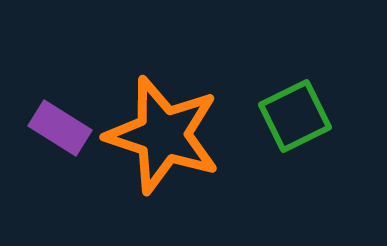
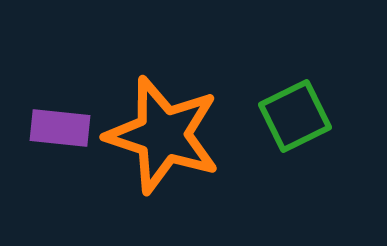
purple rectangle: rotated 26 degrees counterclockwise
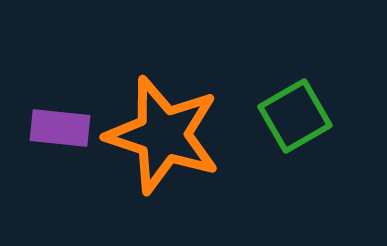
green square: rotated 4 degrees counterclockwise
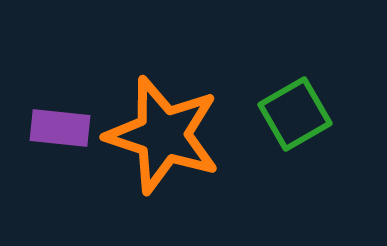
green square: moved 2 px up
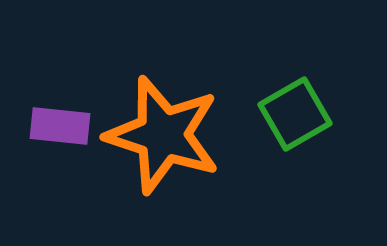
purple rectangle: moved 2 px up
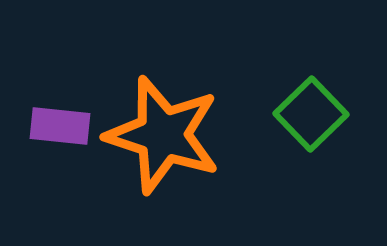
green square: moved 16 px right; rotated 14 degrees counterclockwise
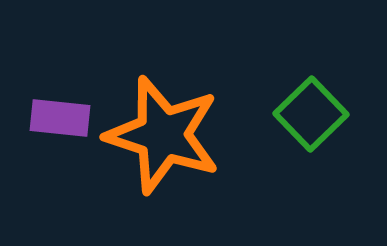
purple rectangle: moved 8 px up
